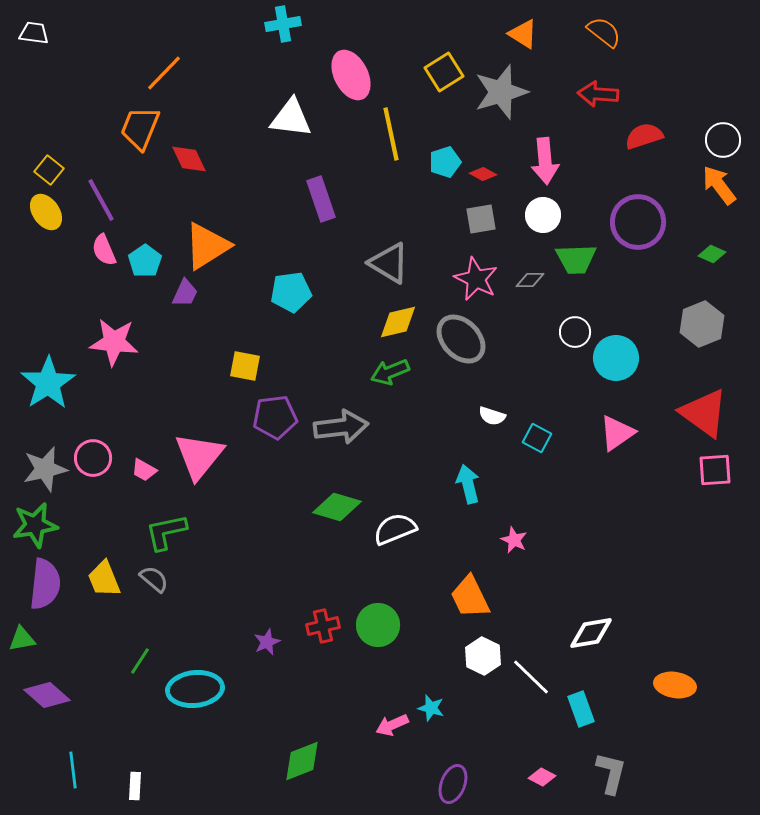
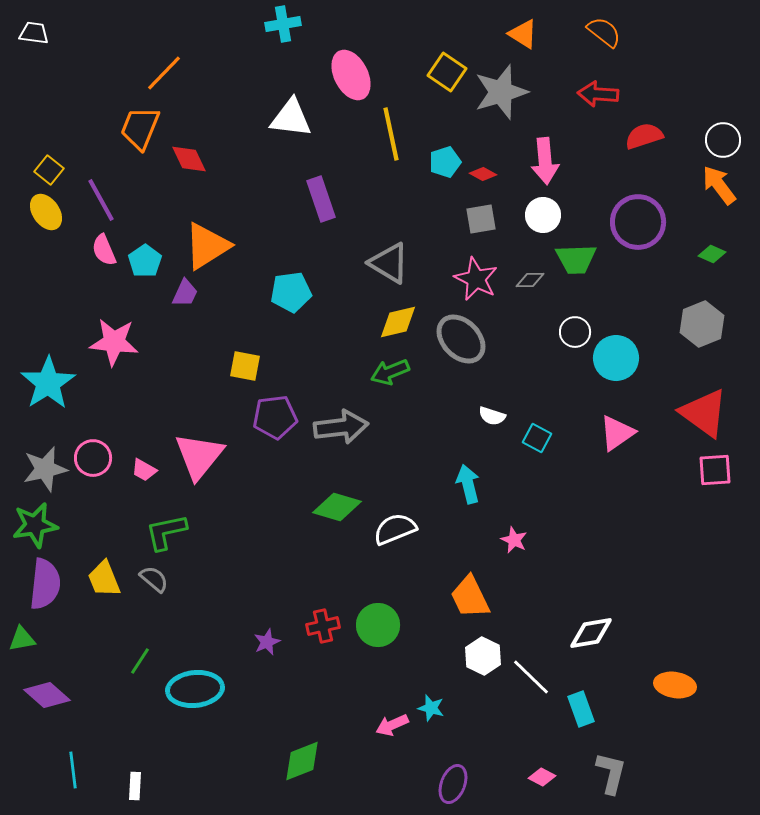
yellow square at (444, 72): moved 3 px right; rotated 24 degrees counterclockwise
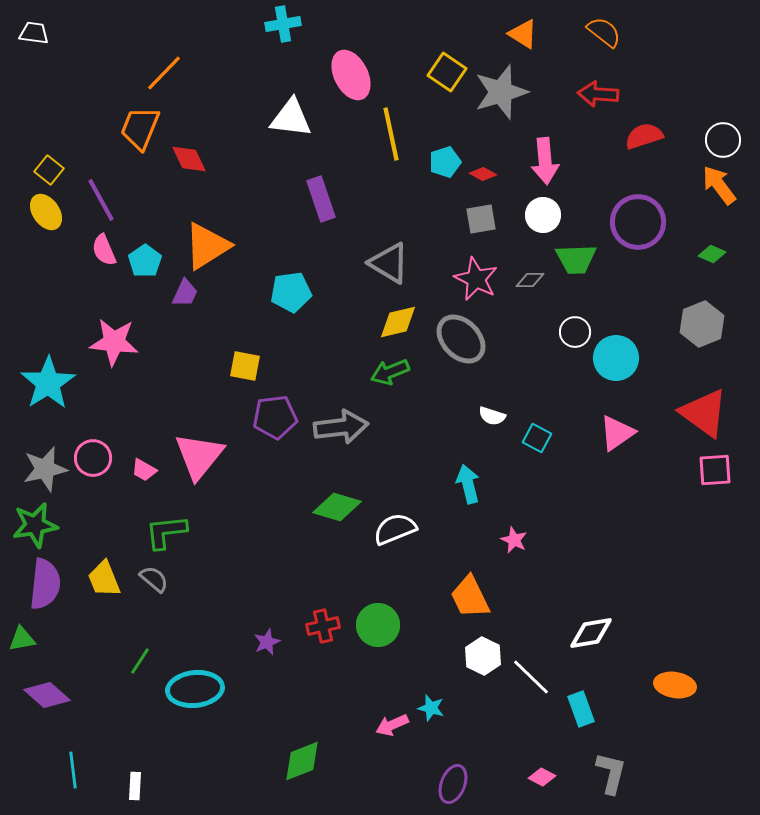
green L-shape at (166, 532): rotated 6 degrees clockwise
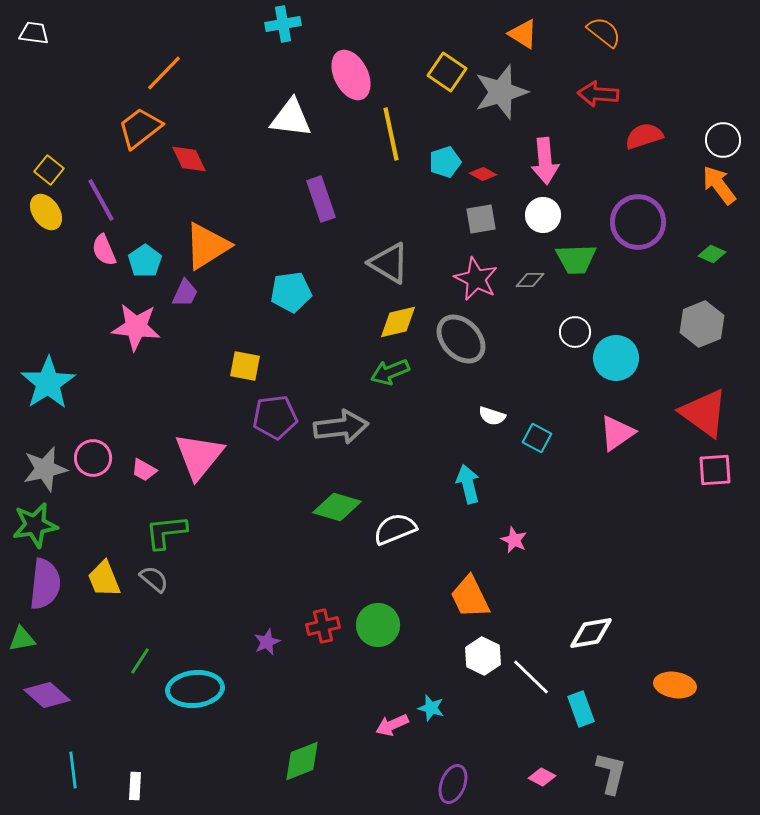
orange trapezoid at (140, 128): rotated 30 degrees clockwise
pink star at (114, 342): moved 22 px right, 15 px up
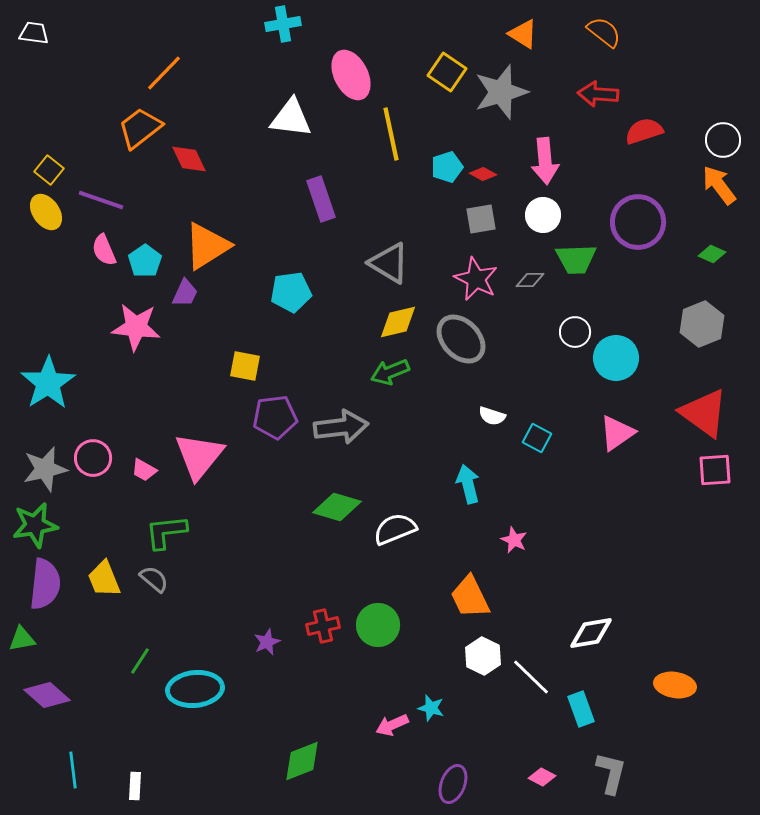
red semicircle at (644, 136): moved 5 px up
cyan pentagon at (445, 162): moved 2 px right, 5 px down
purple line at (101, 200): rotated 42 degrees counterclockwise
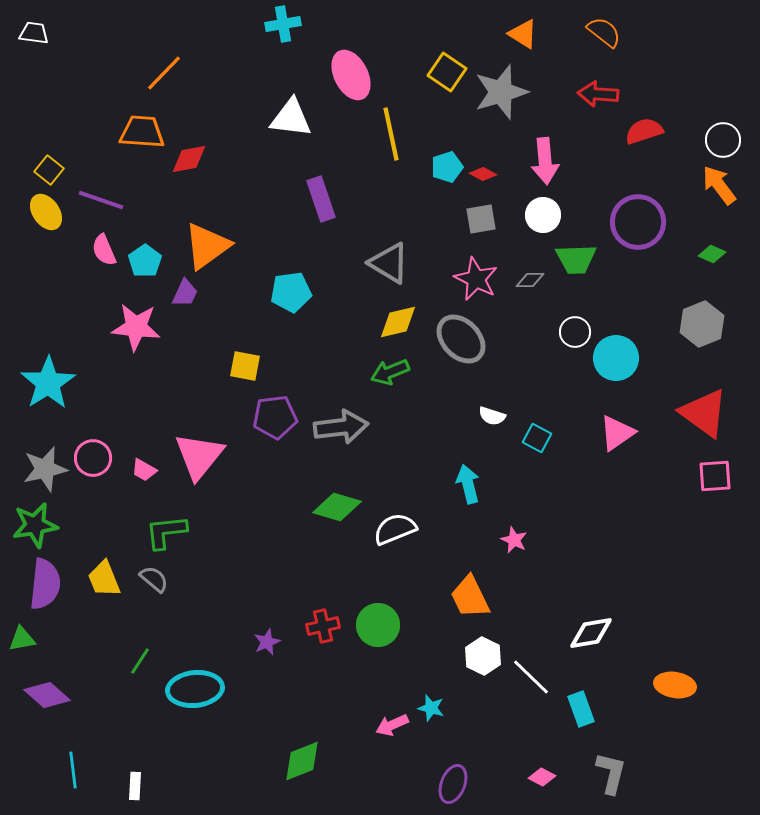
orange trapezoid at (140, 128): moved 2 px right, 4 px down; rotated 42 degrees clockwise
red diamond at (189, 159): rotated 75 degrees counterclockwise
orange triangle at (207, 246): rotated 4 degrees counterclockwise
pink square at (715, 470): moved 6 px down
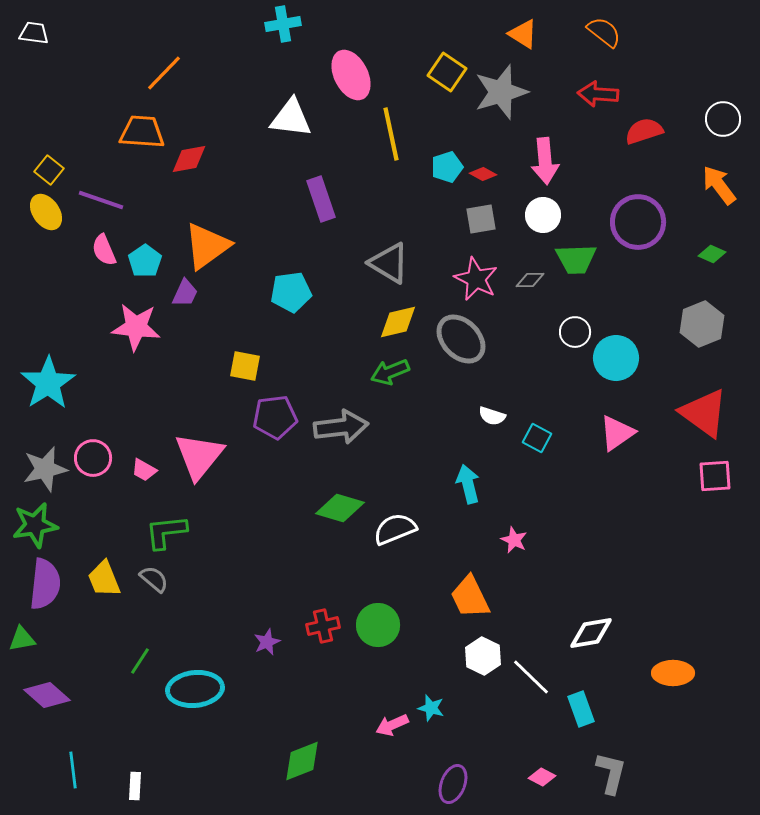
white circle at (723, 140): moved 21 px up
green diamond at (337, 507): moved 3 px right, 1 px down
orange ellipse at (675, 685): moved 2 px left, 12 px up; rotated 9 degrees counterclockwise
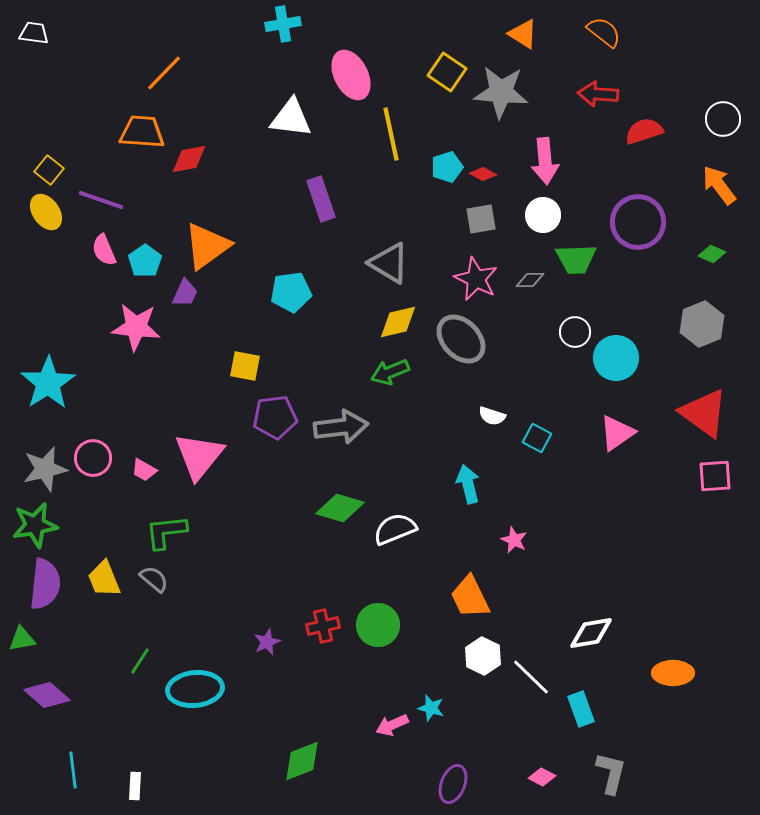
gray star at (501, 92): rotated 22 degrees clockwise
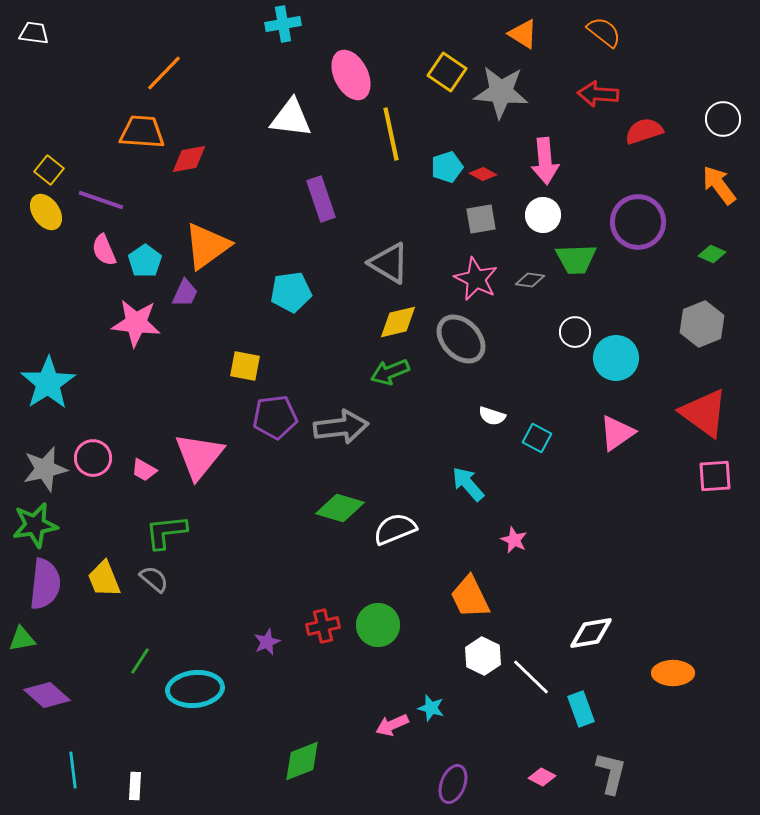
gray diamond at (530, 280): rotated 8 degrees clockwise
pink star at (136, 327): moved 4 px up
cyan arrow at (468, 484): rotated 27 degrees counterclockwise
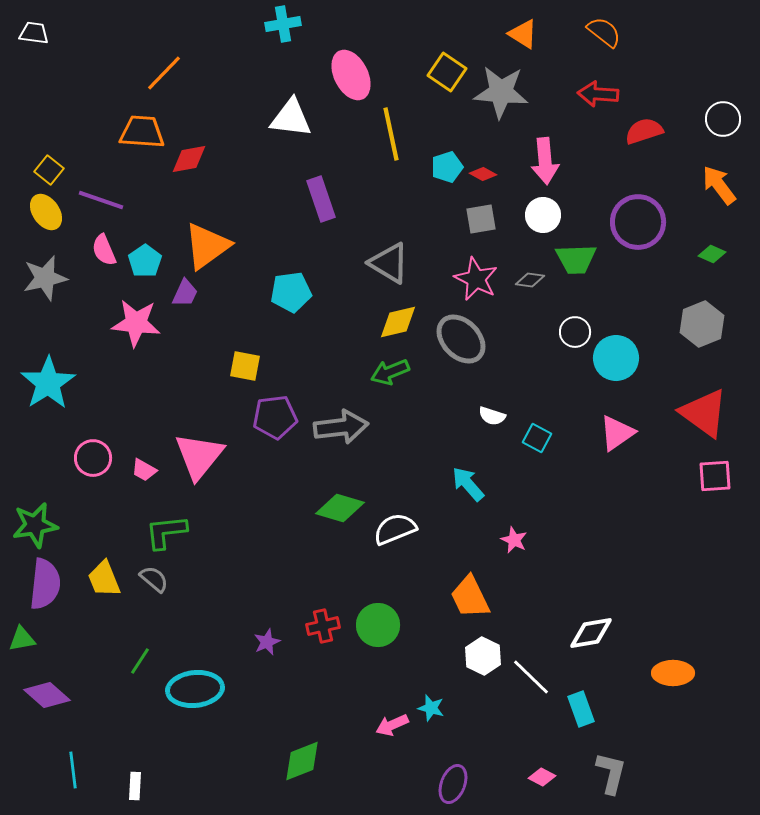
gray star at (45, 469): moved 191 px up
